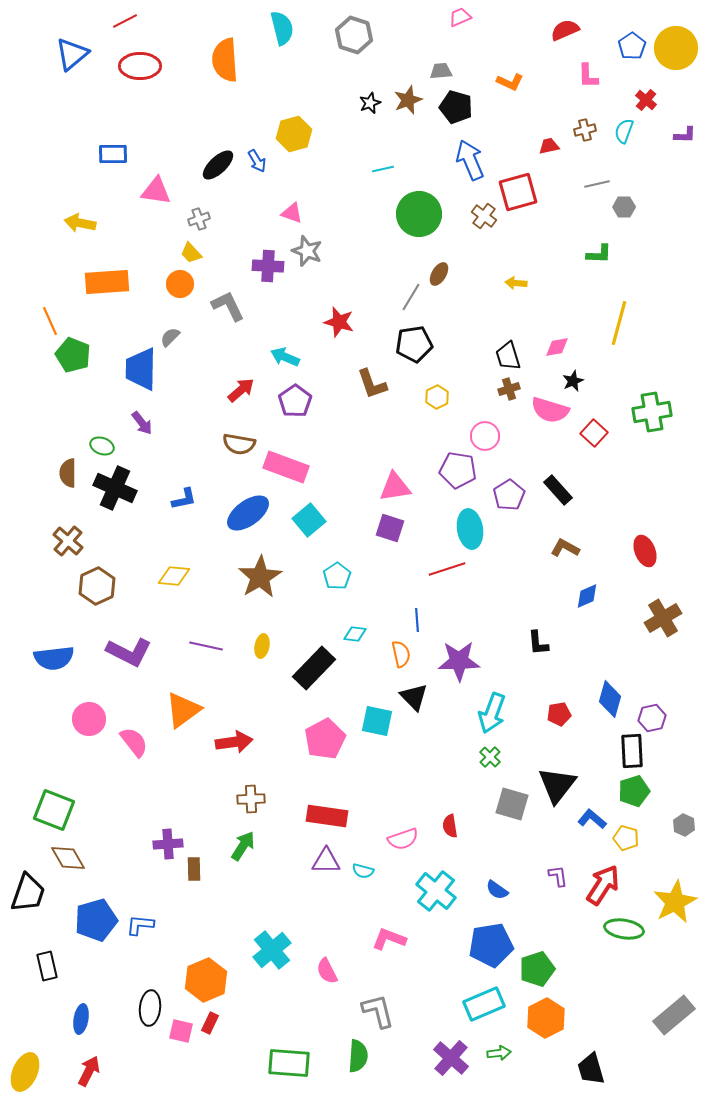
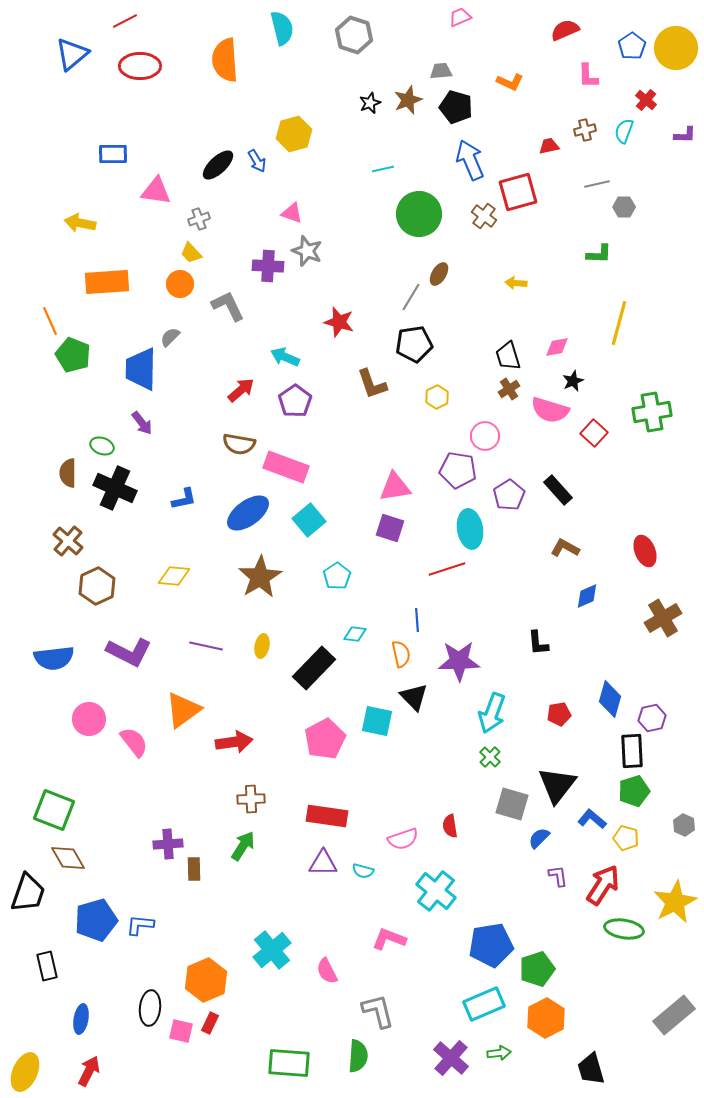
brown cross at (509, 389): rotated 15 degrees counterclockwise
purple triangle at (326, 861): moved 3 px left, 2 px down
blue semicircle at (497, 890): moved 42 px right, 52 px up; rotated 100 degrees clockwise
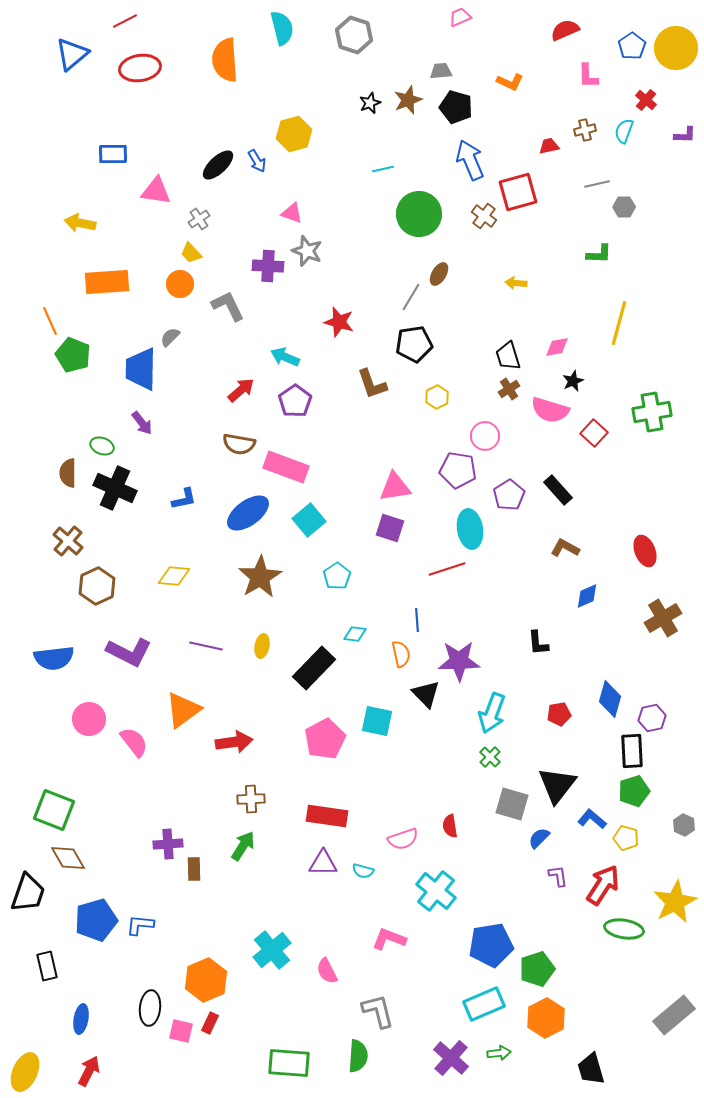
red ellipse at (140, 66): moved 2 px down; rotated 9 degrees counterclockwise
gray cross at (199, 219): rotated 15 degrees counterclockwise
black triangle at (414, 697): moved 12 px right, 3 px up
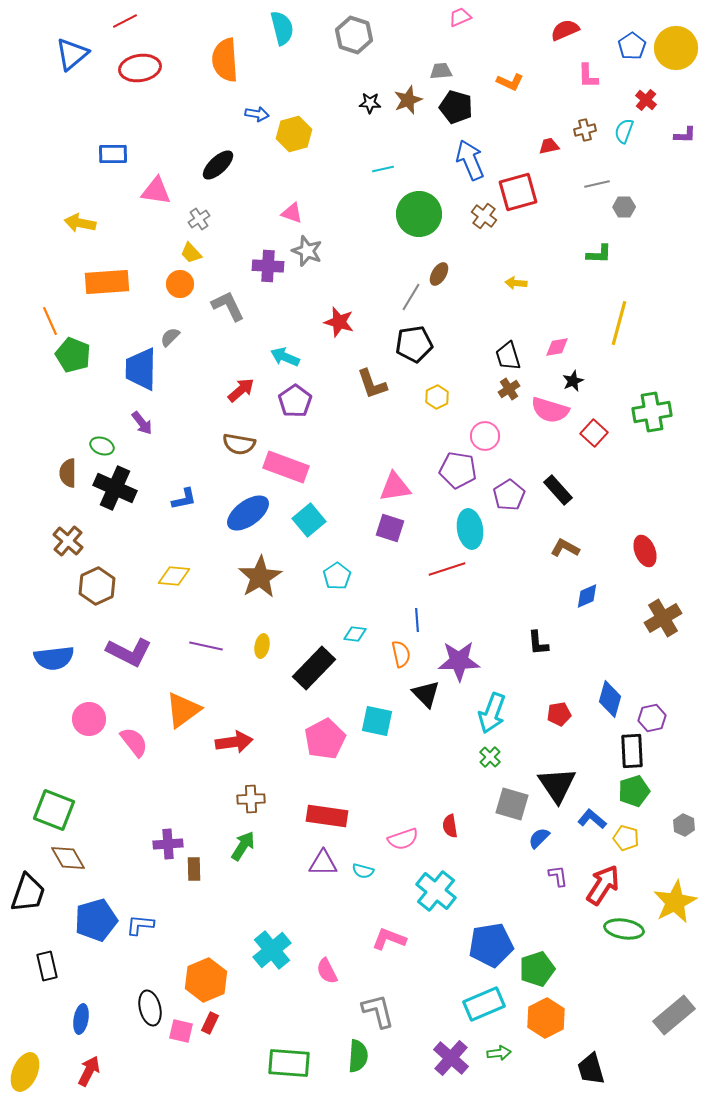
black star at (370, 103): rotated 25 degrees clockwise
blue arrow at (257, 161): moved 47 px up; rotated 50 degrees counterclockwise
black triangle at (557, 785): rotated 12 degrees counterclockwise
black ellipse at (150, 1008): rotated 20 degrees counterclockwise
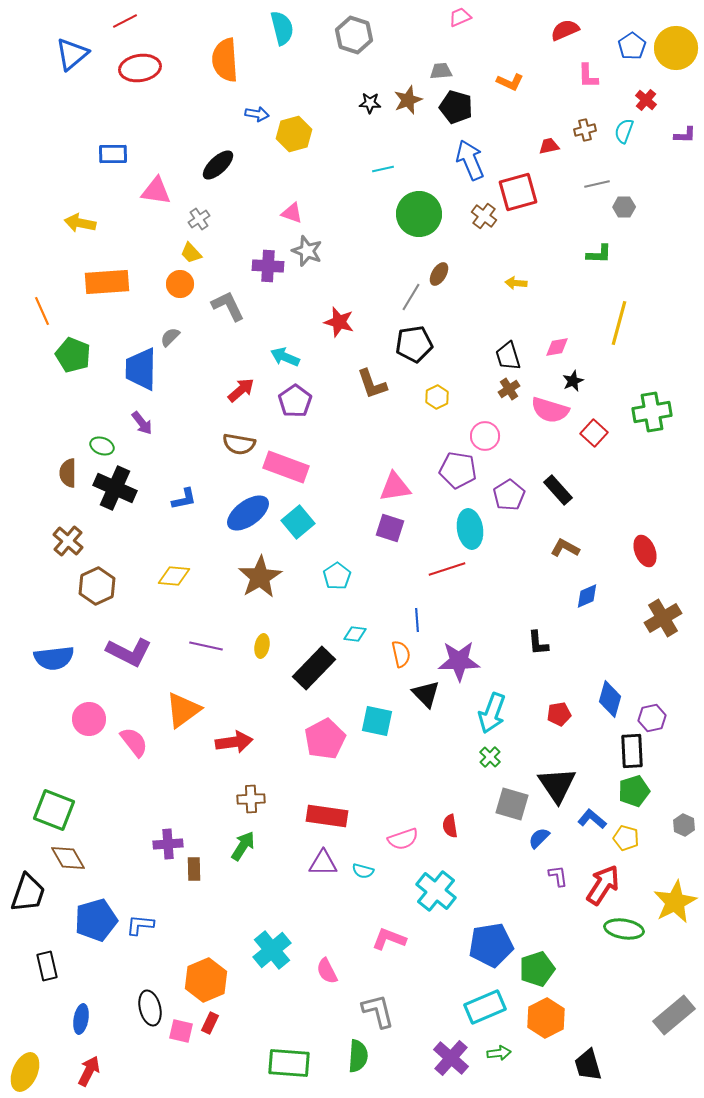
orange line at (50, 321): moved 8 px left, 10 px up
cyan square at (309, 520): moved 11 px left, 2 px down
cyan rectangle at (484, 1004): moved 1 px right, 3 px down
black trapezoid at (591, 1069): moved 3 px left, 4 px up
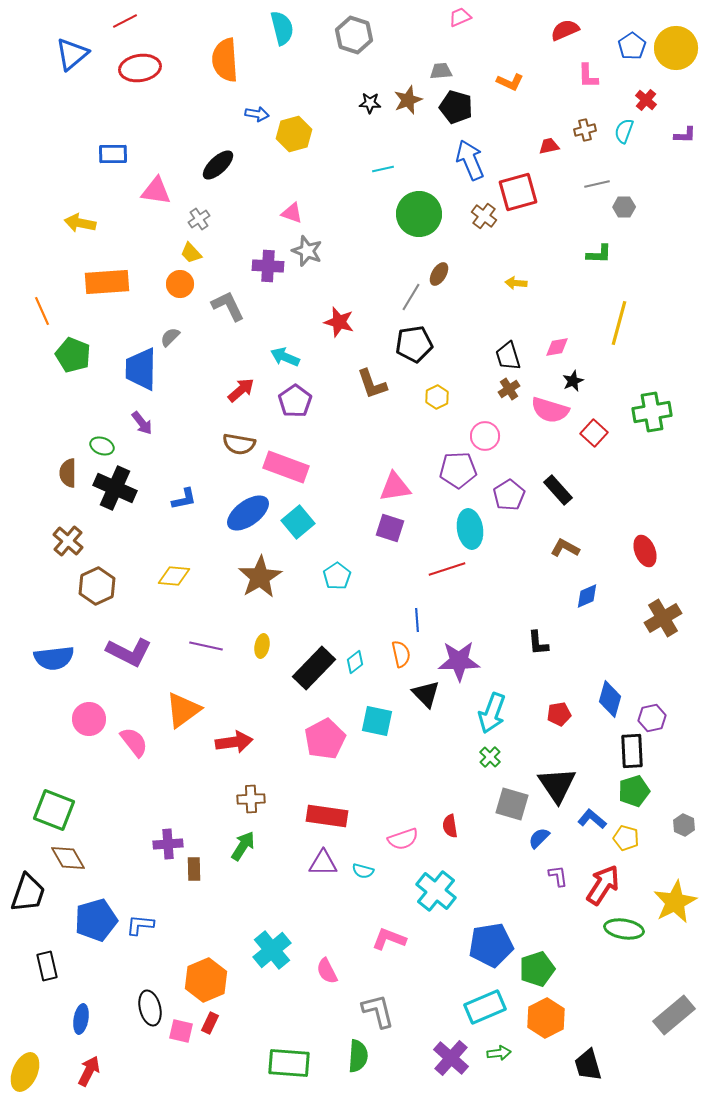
purple pentagon at (458, 470): rotated 12 degrees counterclockwise
cyan diamond at (355, 634): moved 28 px down; rotated 45 degrees counterclockwise
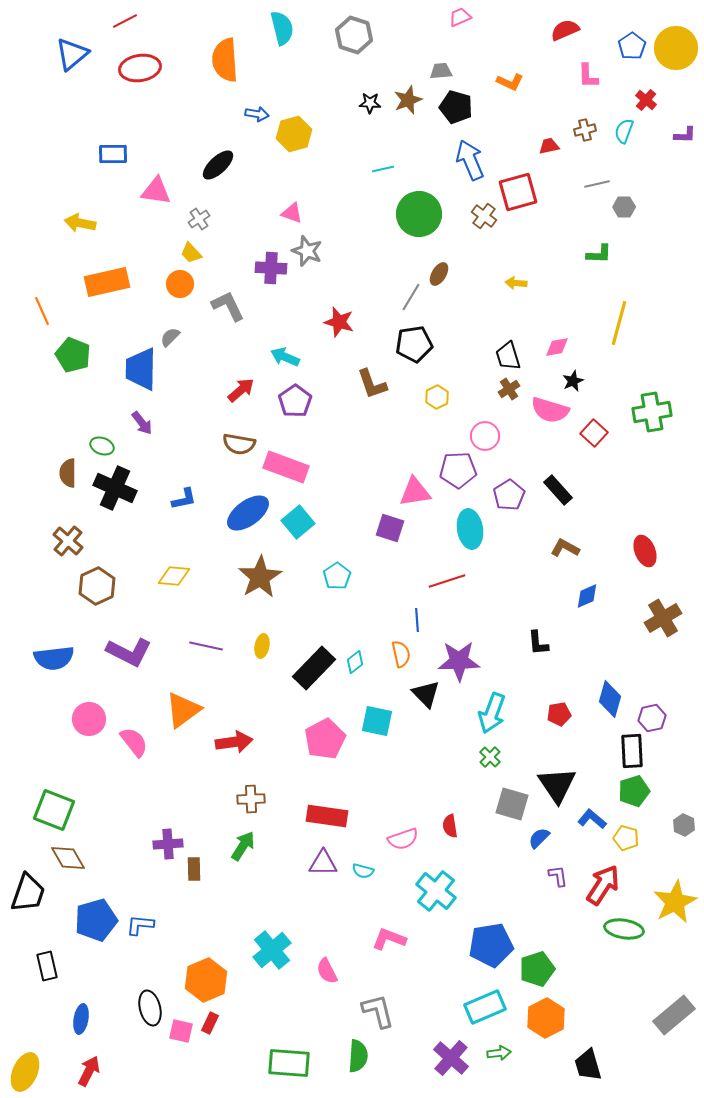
purple cross at (268, 266): moved 3 px right, 2 px down
orange rectangle at (107, 282): rotated 9 degrees counterclockwise
pink triangle at (395, 487): moved 20 px right, 5 px down
red line at (447, 569): moved 12 px down
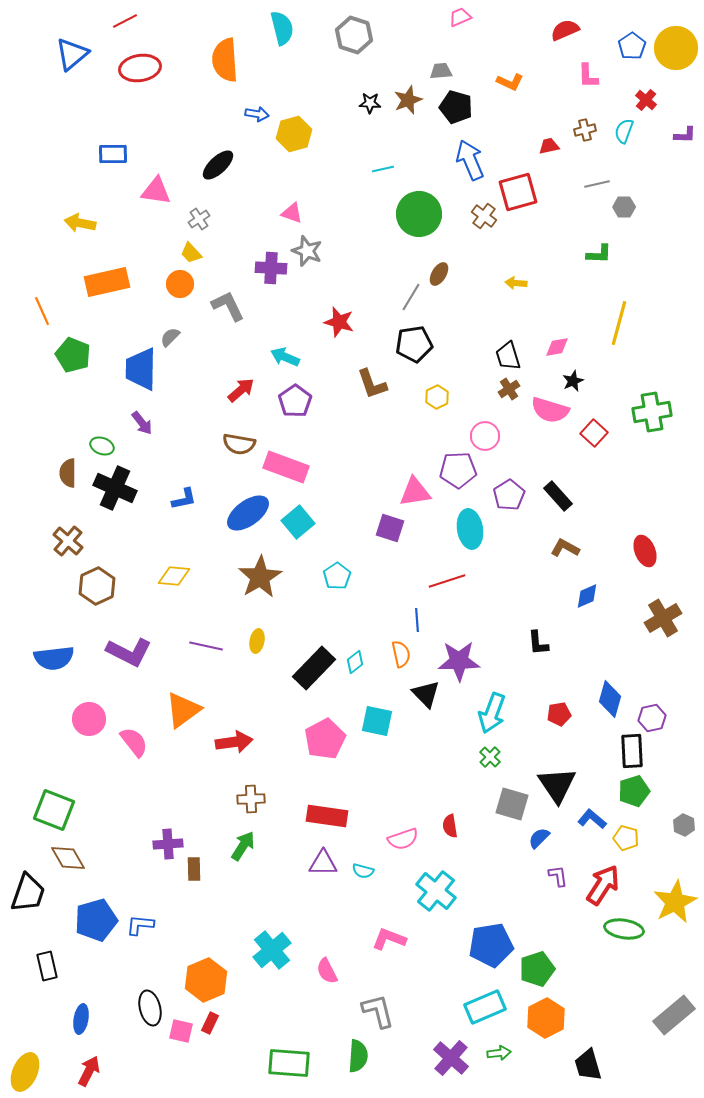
black rectangle at (558, 490): moved 6 px down
yellow ellipse at (262, 646): moved 5 px left, 5 px up
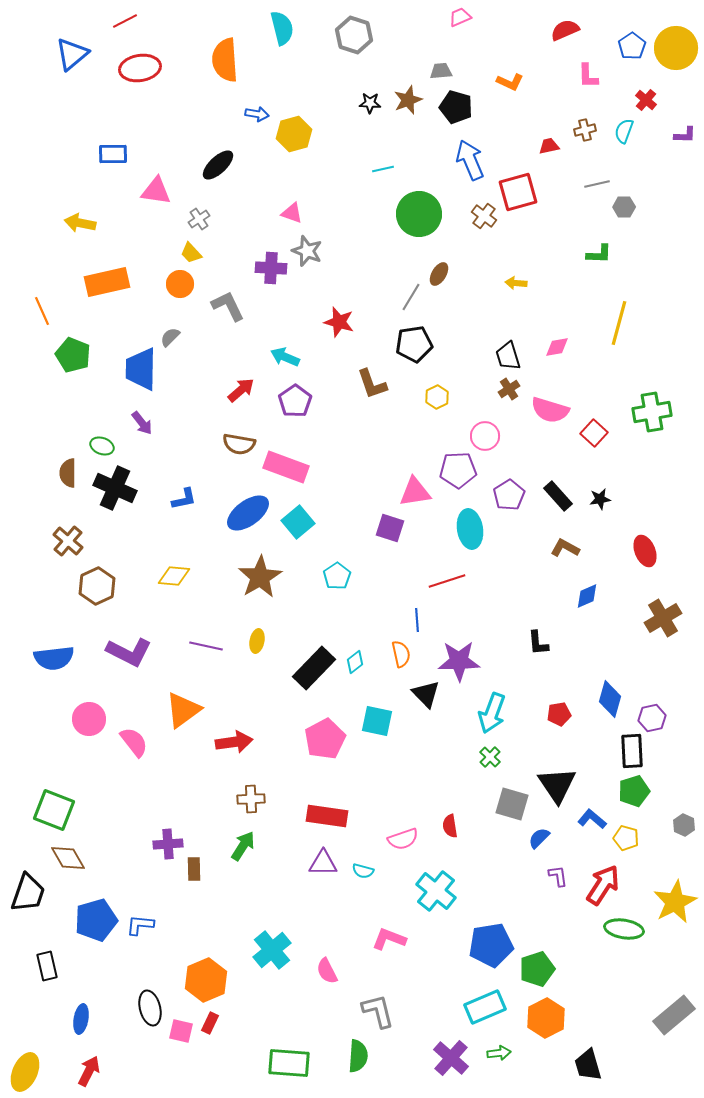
black star at (573, 381): moved 27 px right, 118 px down; rotated 15 degrees clockwise
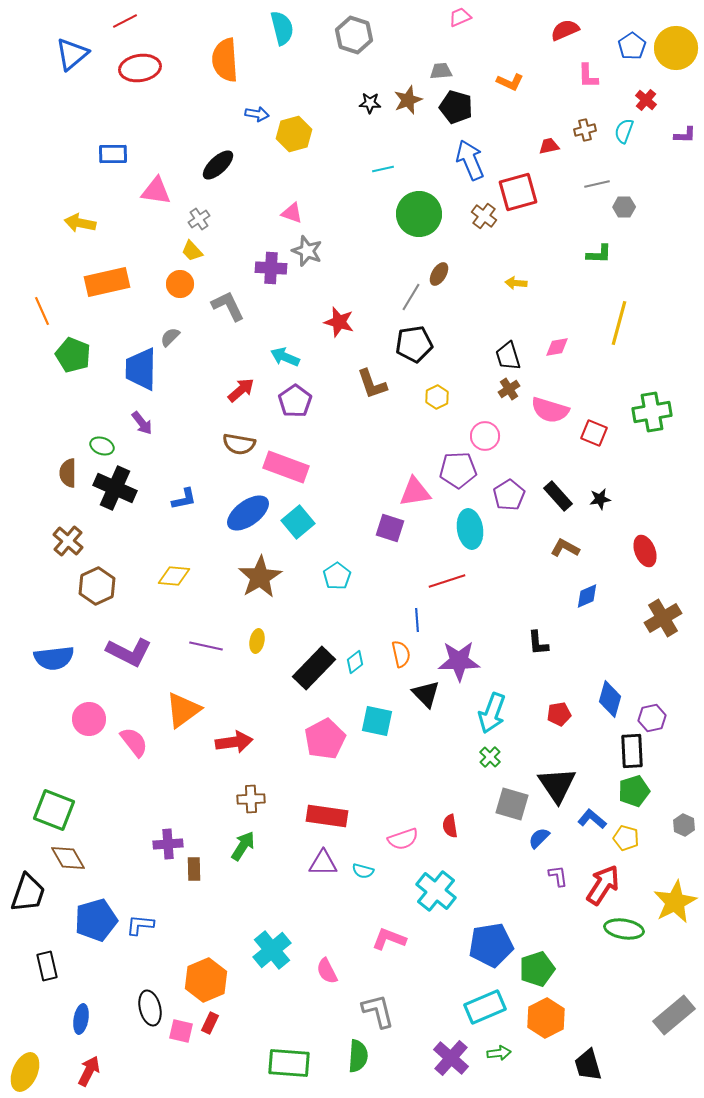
yellow trapezoid at (191, 253): moved 1 px right, 2 px up
red square at (594, 433): rotated 20 degrees counterclockwise
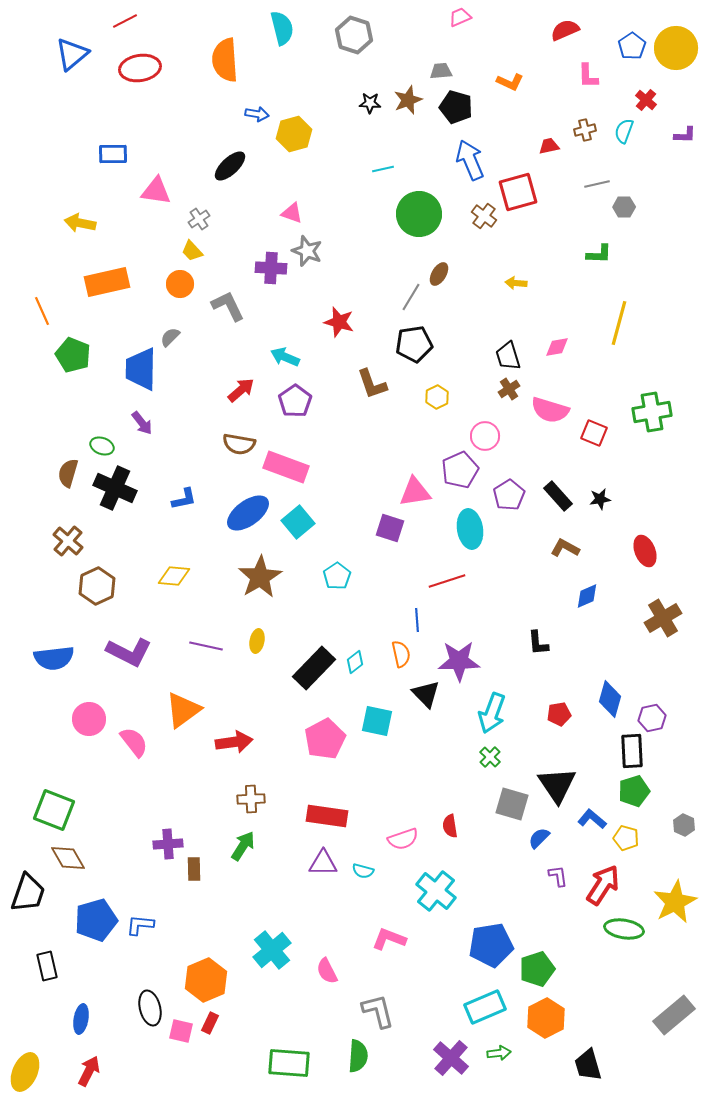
black ellipse at (218, 165): moved 12 px right, 1 px down
purple pentagon at (458, 470): moved 2 px right; rotated 21 degrees counterclockwise
brown semicircle at (68, 473): rotated 16 degrees clockwise
